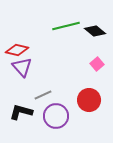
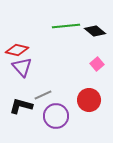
green line: rotated 8 degrees clockwise
black L-shape: moved 6 px up
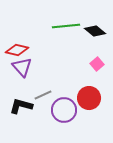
red circle: moved 2 px up
purple circle: moved 8 px right, 6 px up
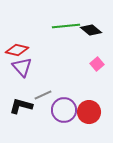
black diamond: moved 4 px left, 1 px up
red circle: moved 14 px down
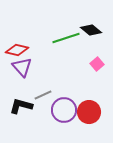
green line: moved 12 px down; rotated 12 degrees counterclockwise
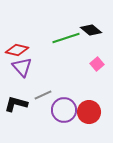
black L-shape: moved 5 px left, 2 px up
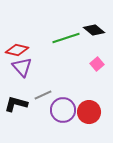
black diamond: moved 3 px right
purple circle: moved 1 px left
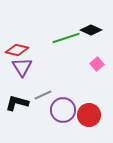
black diamond: moved 3 px left; rotated 15 degrees counterclockwise
purple triangle: rotated 10 degrees clockwise
black L-shape: moved 1 px right, 1 px up
red circle: moved 3 px down
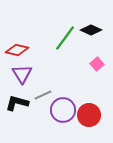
green line: moved 1 px left; rotated 36 degrees counterclockwise
purple triangle: moved 7 px down
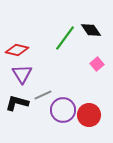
black diamond: rotated 30 degrees clockwise
